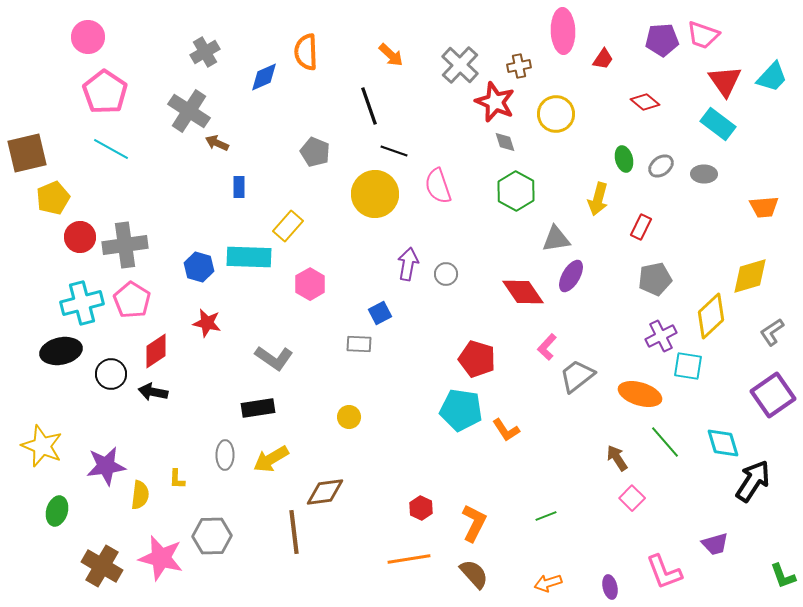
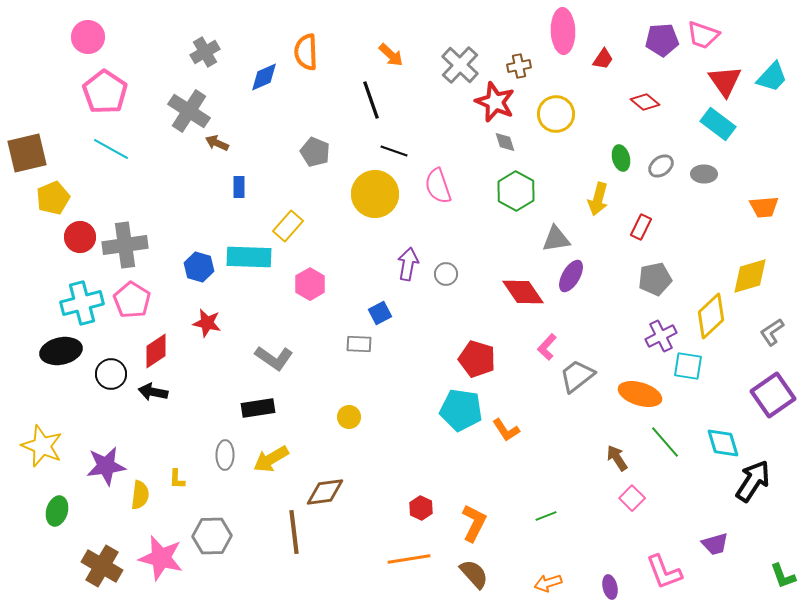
black line at (369, 106): moved 2 px right, 6 px up
green ellipse at (624, 159): moved 3 px left, 1 px up
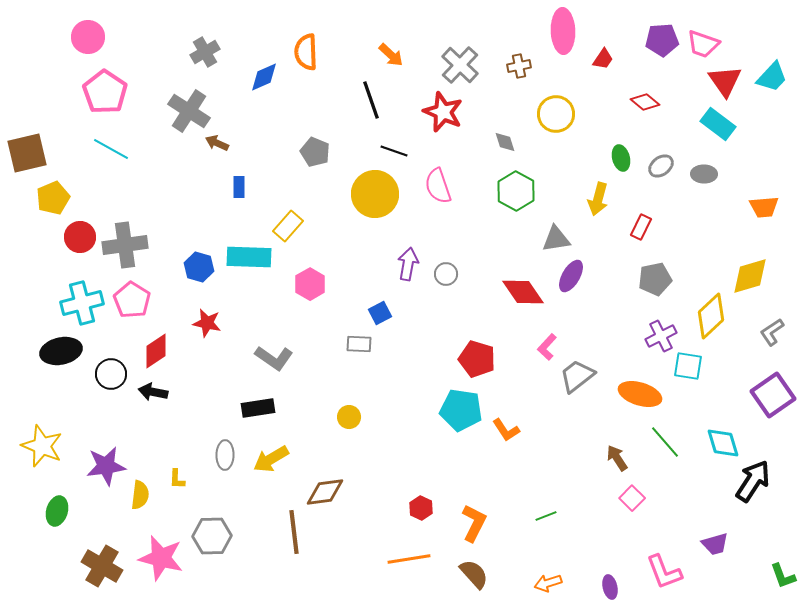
pink trapezoid at (703, 35): moved 9 px down
red star at (495, 102): moved 52 px left, 10 px down
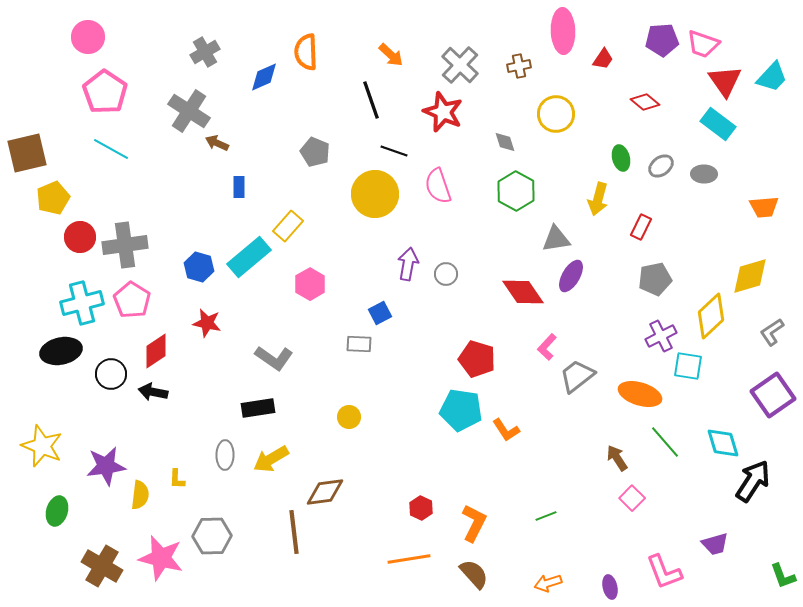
cyan rectangle at (249, 257): rotated 42 degrees counterclockwise
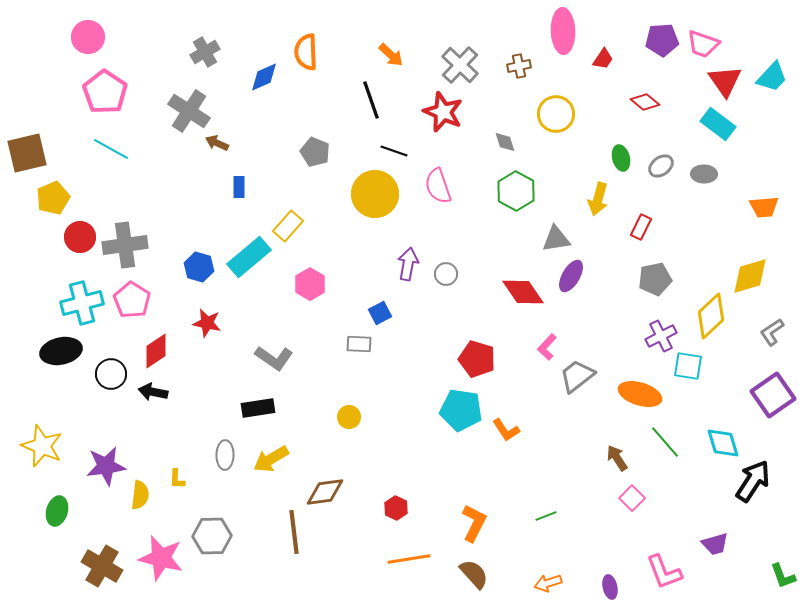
red hexagon at (421, 508): moved 25 px left
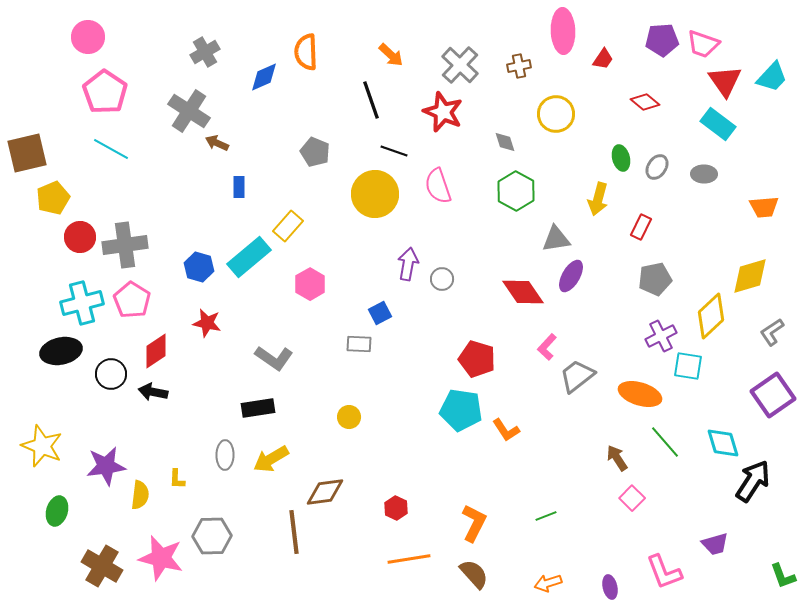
gray ellipse at (661, 166): moved 4 px left, 1 px down; rotated 20 degrees counterclockwise
gray circle at (446, 274): moved 4 px left, 5 px down
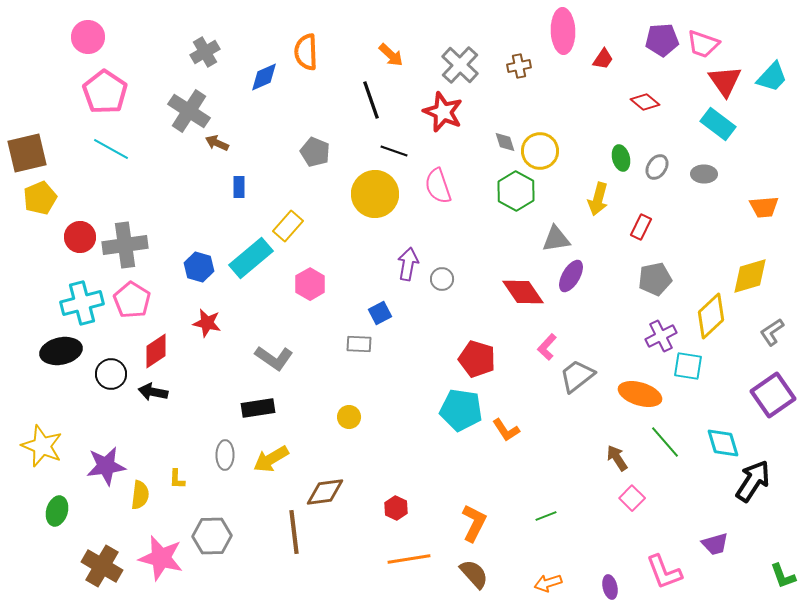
yellow circle at (556, 114): moved 16 px left, 37 px down
yellow pentagon at (53, 198): moved 13 px left
cyan rectangle at (249, 257): moved 2 px right, 1 px down
